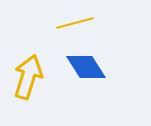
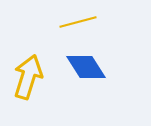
yellow line: moved 3 px right, 1 px up
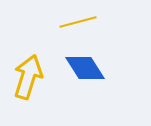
blue diamond: moved 1 px left, 1 px down
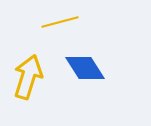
yellow line: moved 18 px left
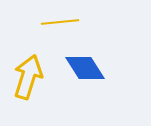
yellow line: rotated 9 degrees clockwise
